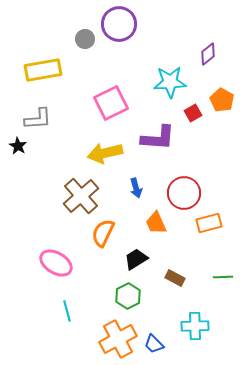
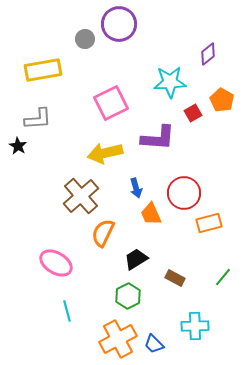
orange trapezoid: moved 5 px left, 9 px up
green line: rotated 48 degrees counterclockwise
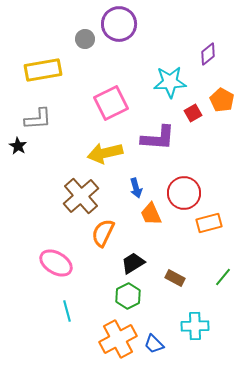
black trapezoid: moved 3 px left, 4 px down
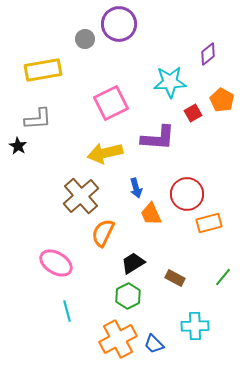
red circle: moved 3 px right, 1 px down
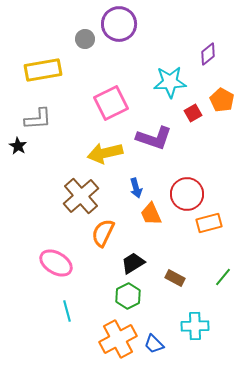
purple L-shape: moved 4 px left; rotated 15 degrees clockwise
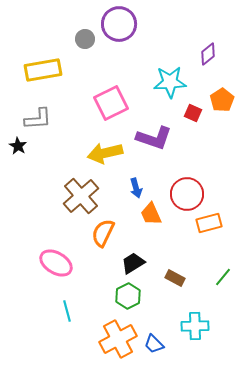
orange pentagon: rotated 10 degrees clockwise
red square: rotated 36 degrees counterclockwise
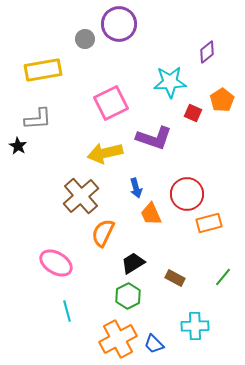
purple diamond: moved 1 px left, 2 px up
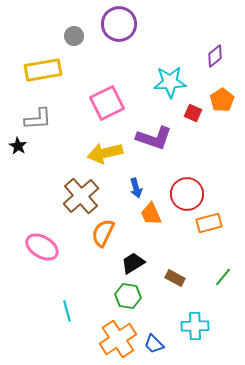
gray circle: moved 11 px left, 3 px up
purple diamond: moved 8 px right, 4 px down
pink square: moved 4 px left
pink ellipse: moved 14 px left, 16 px up
green hexagon: rotated 25 degrees counterclockwise
orange cross: rotated 6 degrees counterclockwise
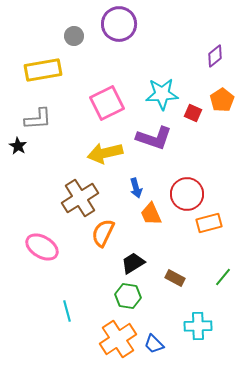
cyan star: moved 8 px left, 12 px down
brown cross: moved 1 px left, 2 px down; rotated 9 degrees clockwise
cyan cross: moved 3 px right
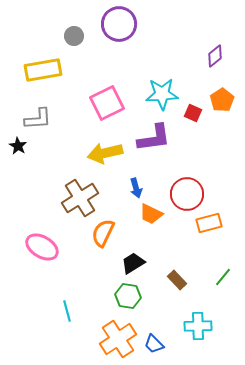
purple L-shape: rotated 27 degrees counterclockwise
orange trapezoid: rotated 40 degrees counterclockwise
brown rectangle: moved 2 px right, 2 px down; rotated 18 degrees clockwise
